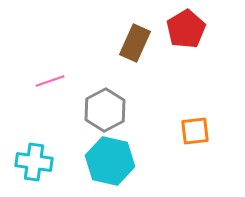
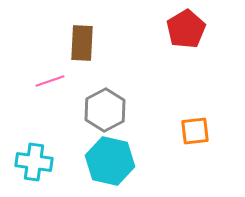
brown rectangle: moved 53 px left; rotated 21 degrees counterclockwise
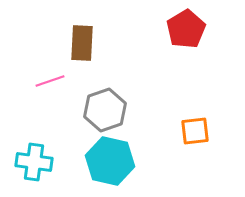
gray hexagon: rotated 9 degrees clockwise
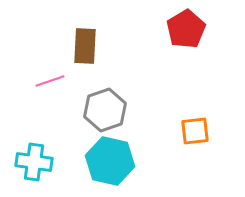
brown rectangle: moved 3 px right, 3 px down
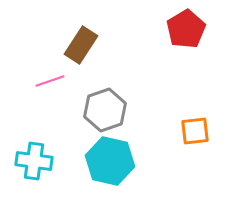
brown rectangle: moved 4 px left, 1 px up; rotated 30 degrees clockwise
cyan cross: moved 1 px up
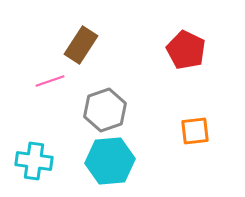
red pentagon: moved 21 px down; rotated 15 degrees counterclockwise
cyan hexagon: rotated 18 degrees counterclockwise
